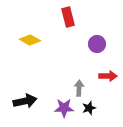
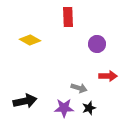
red rectangle: rotated 12 degrees clockwise
gray arrow: rotated 105 degrees clockwise
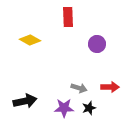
red arrow: moved 2 px right, 11 px down
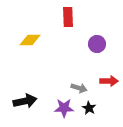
yellow diamond: rotated 30 degrees counterclockwise
red arrow: moved 1 px left, 6 px up
black star: rotated 24 degrees counterclockwise
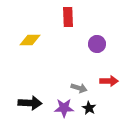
black arrow: moved 5 px right, 2 px down; rotated 15 degrees clockwise
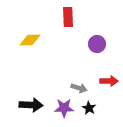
black arrow: moved 1 px right, 2 px down
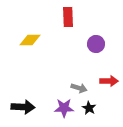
purple circle: moved 1 px left
black arrow: moved 8 px left, 2 px down
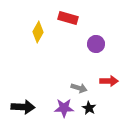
red rectangle: moved 1 px down; rotated 72 degrees counterclockwise
yellow diamond: moved 8 px right, 8 px up; rotated 60 degrees counterclockwise
